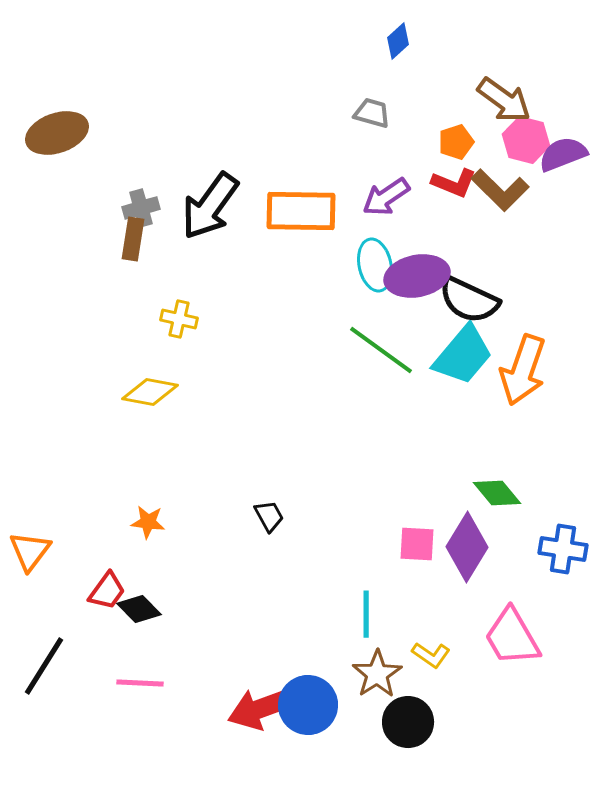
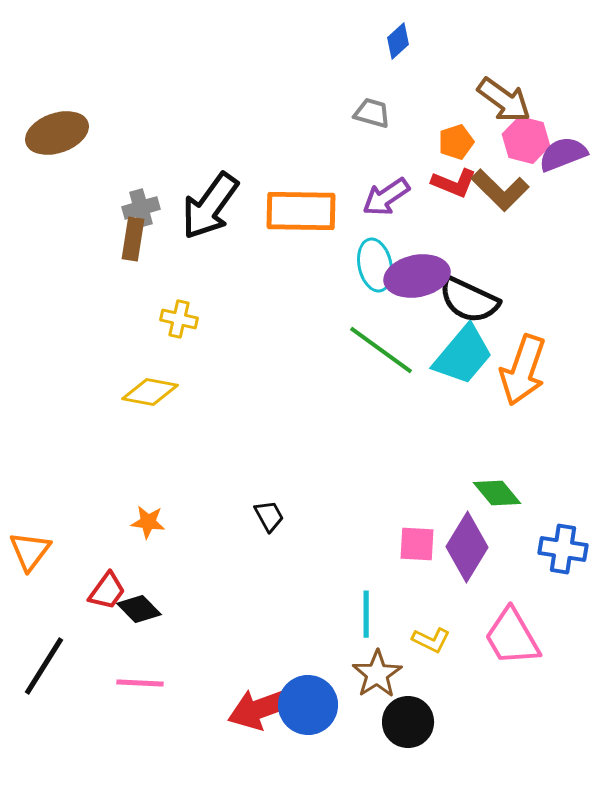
yellow L-shape: moved 15 px up; rotated 9 degrees counterclockwise
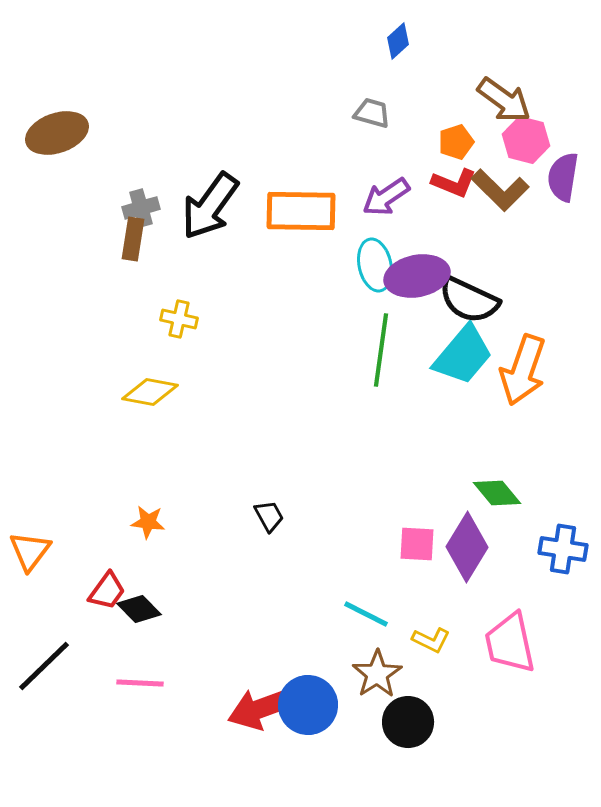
purple semicircle: moved 23 px down; rotated 60 degrees counterclockwise
green line: rotated 62 degrees clockwise
cyan line: rotated 63 degrees counterclockwise
pink trapezoid: moved 2 px left, 6 px down; rotated 18 degrees clockwise
black line: rotated 14 degrees clockwise
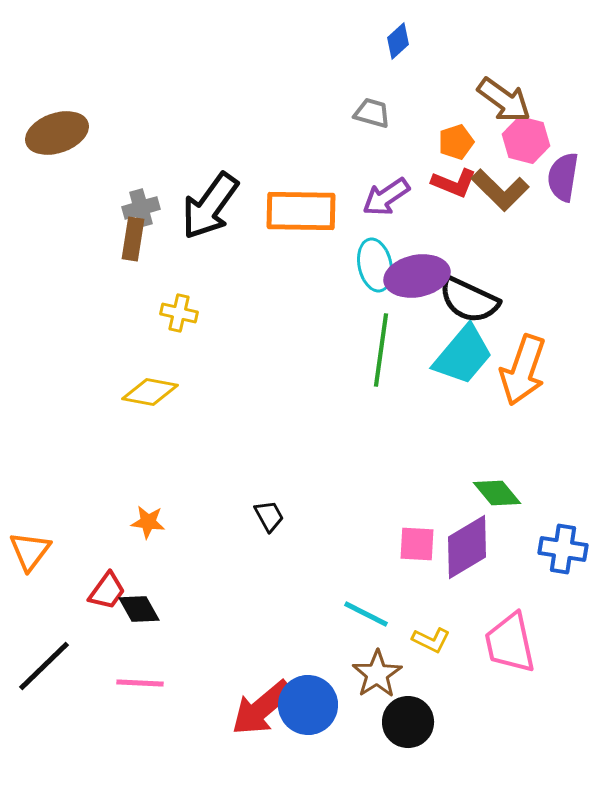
yellow cross: moved 6 px up
purple diamond: rotated 28 degrees clockwise
black diamond: rotated 15 degrees clockwise
red arrow: rotated 20 degrees counterclockwise
